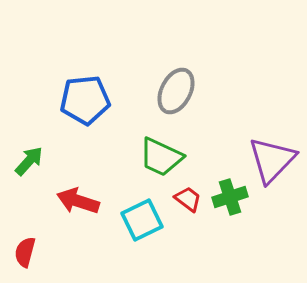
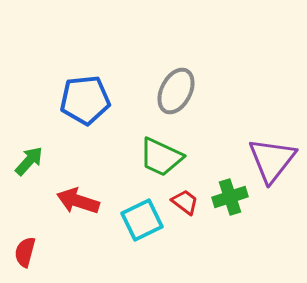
purple triangle: rotated 6 degrees counterclockwise
red trapezoid: moved 3 px left, 3 px down
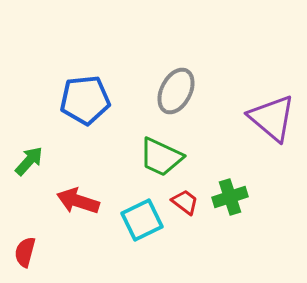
purple triangle: moved 42 px up; rotated 28 degrees counterclockwise
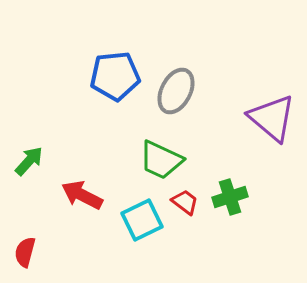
blue pentagon: moved 30 px right, 24 px up
green trapezoid: moved 3 px down
red arrow: moved 4 px right, 6 px up; rotated 9 degrees clockwise
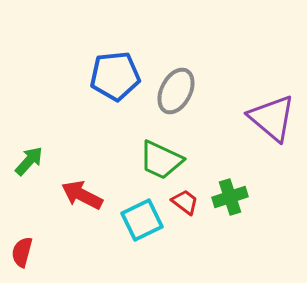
red semicircle: moved 3 px left
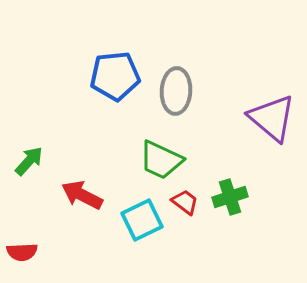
gray ellipse: rotated 24 degrees counterclockwise
red semicircle: rotated 108 degrees counterclockwise
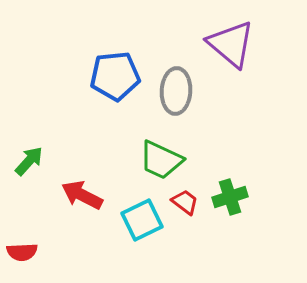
purple triangle: moved 41 px left, 74 px up
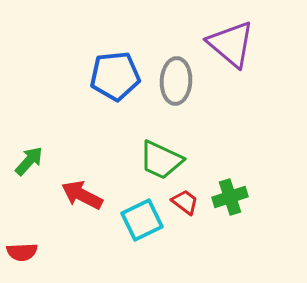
gray ellipse: moved 10 px up
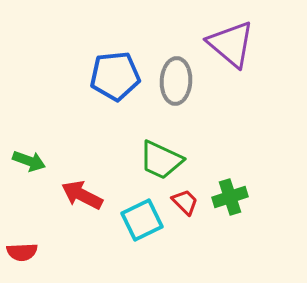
green arrow: rotated 68 degrees clockwise
red trapezoid: rotated 8 degrees clockwise
